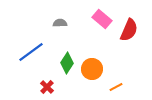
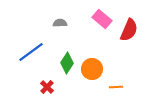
orange line: rotated 24 degrees clockwise
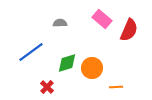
green diamond: rotated 40 degrees clockwise
orange circle: moved 1 px up
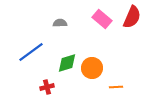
red semicircle: moved 3 px right, 13 px up
red cross: rotated 32 degrees clockwise
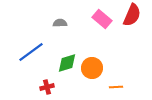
red semicircle: moved 2 px up
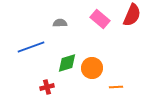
pink rectangle: moved 2 px left
blue line: moved 5 px up; rotated 16 degrees clockwise
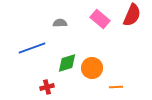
blue line: moved 1 px right, 1 px down
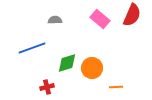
gray semicircle: moved 5 px left, 3 px up
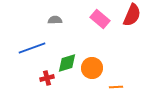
red cross: moved 9 px up
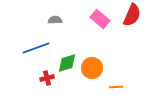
blue line: moved 4 px right
